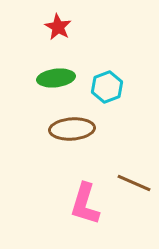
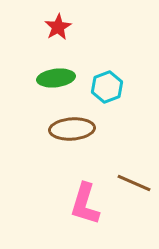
red star: rotated 12 degrees clockwise
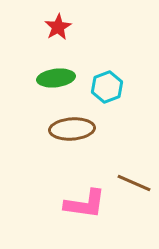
pink L-shape: rotated 99 degrees counterclockwise
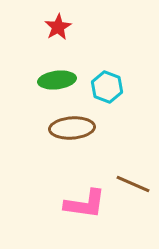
green ellipse: moved 1 px right, 2 px down
cyan hexagon: rotated 20 degrees counterclockwise
brown ellipse: moved 1 px up
brown line: moved 1 px left, 1 px down
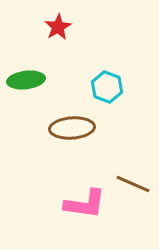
green ellipse: moved 31 px left
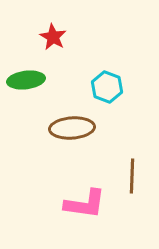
red star: moved 5 px left, 10 px down; rotated 12 degrees counterclockwise
brown line: moved 1 px left, 8 px up; rotated 68 degrees clockwise
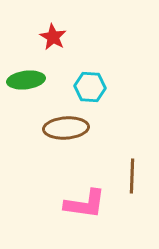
cyan hexagon: moved 17 px left; rotated 16 degrees counterclockwise
brown ellipse: moved 6 px left
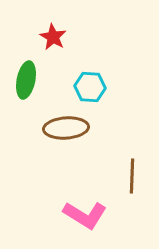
green ellipse: rotated 72 degrees counterclockwise
pink L-shape: moved 11 px down; rotated 24 degrees clockwise
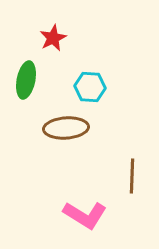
red star: moved 1 px down; rotated 16 degrees clockwise
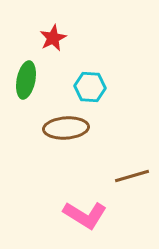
brown line: rotated 72 degrees clockwise
